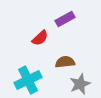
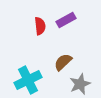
purple rectangle: moved 1 px right, 1 px down
red semicircle: moved 12 px up; rotated 54 degrees counterclockwise
brown semicircle: moved 2 px left; rotated 36 degrees counterclockwise
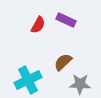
purple rectangle: rotated 54 degrees clockwise
red semicircle: moved 2 px left, 1 px up; rotated 36 degrees clockwise
gray star: rotated 25 degrees clockwise
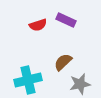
red semicircle: rotated 42 degrees clockwise
cyan cross: rotated 12 degrees clockwise
gray star: rotated 15 degrees counterclockwise
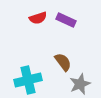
red semicircle: moved 7 px up
brown semicircle: rotated 96 degrees clockwise
gray star: rotated 10 degrees counterclockwise
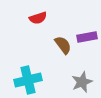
purple rectangle: moved 21 px right, 17 px down; rotated 36 degrees counterclockwise
brown semicircle: moved 17 px up
gray star: moved 2 px right, 2 px up
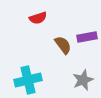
gray star: moved 1 px right, 2 px up
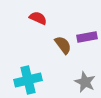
red semicircle: rotated 138 degrees counterclockwise
gray star: moved 2 px right, 2 px down; rotated 25 degrees counterclockwise
